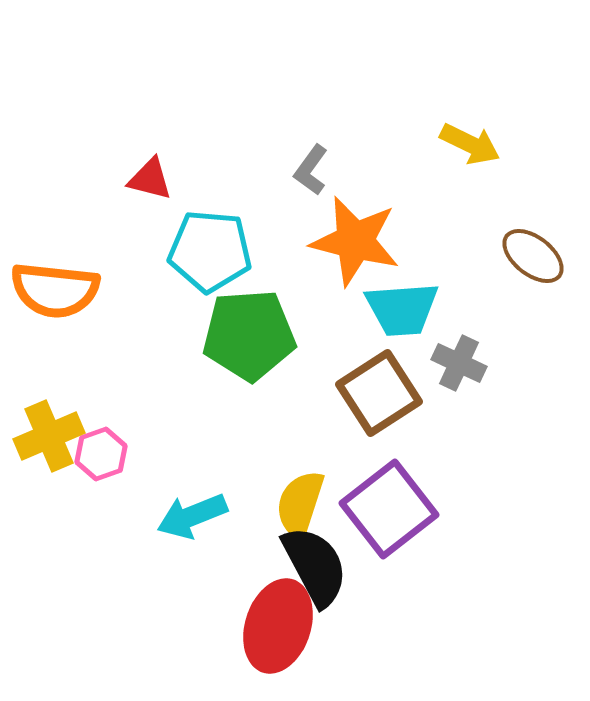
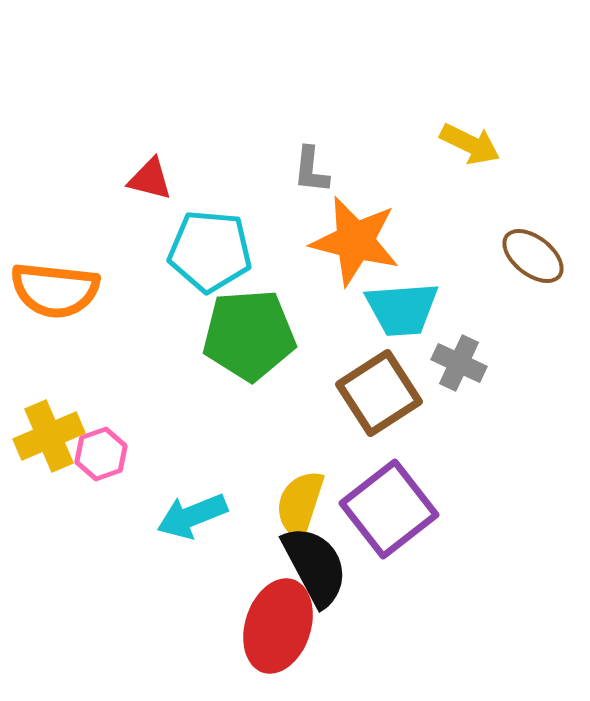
gray L-shape: rotated 30 degrees counterclockwise
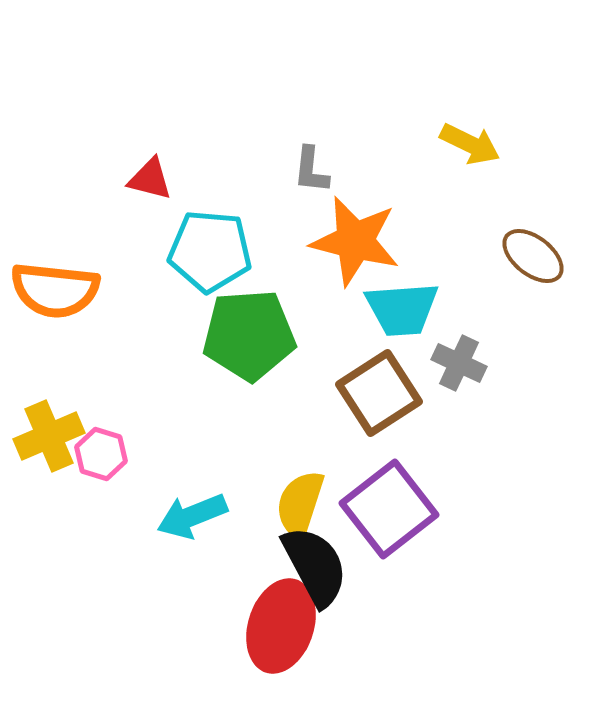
pink hexagon: rotated 24 degrees counterclockwise
red ellipse: moved 3 px right
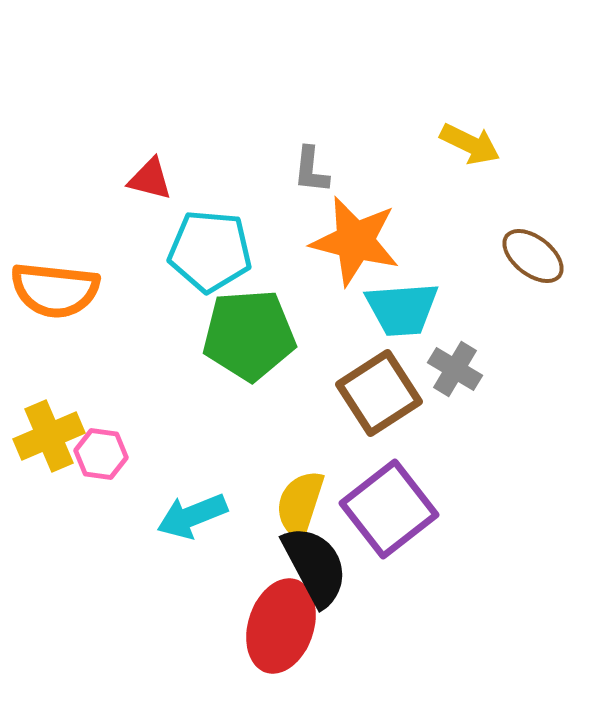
gray cross: moved 4 px left, 6 px down; rotated 6 degrees clockwise
pink hexagon: rotated 9 degrees counterclockwise
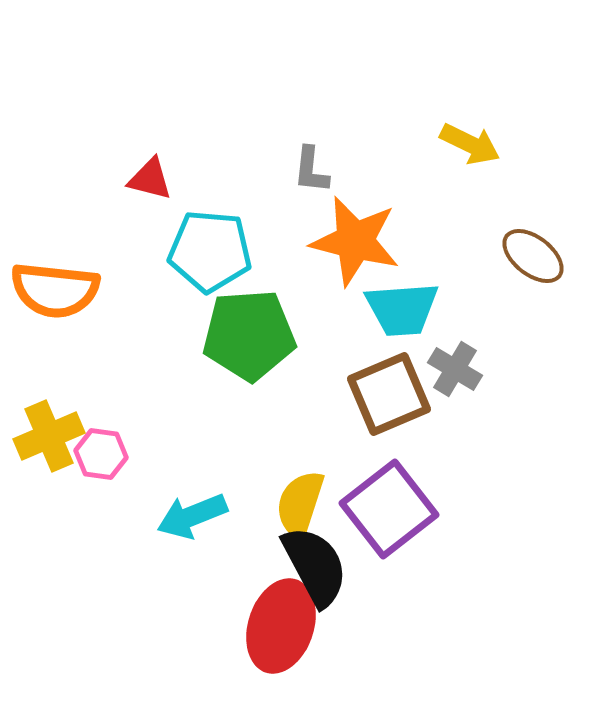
brown square: moved 10 px right, 1 px down; rotated 10 degrees clockwise
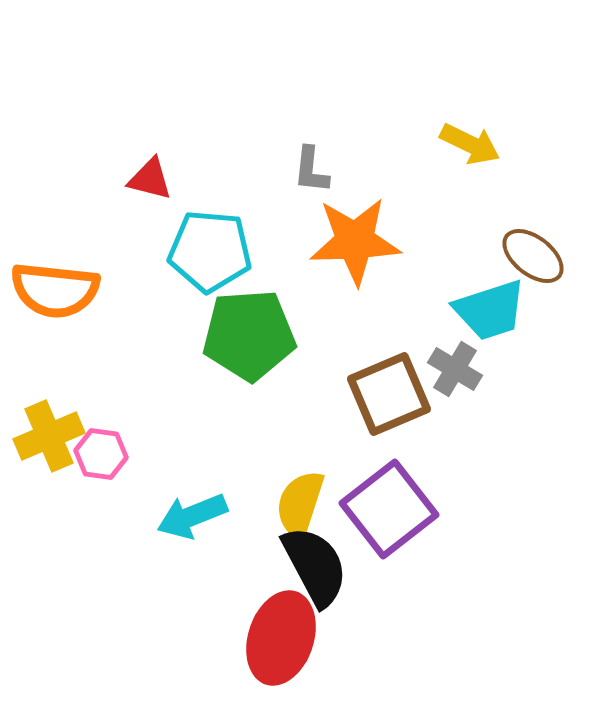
orange star: rotated 16 degrees counterclockwise
cyan trapezoid: moved 88 px right, 1 px down; rotated 14 degrees counterclockwise
red ellipse: moved 12 px down
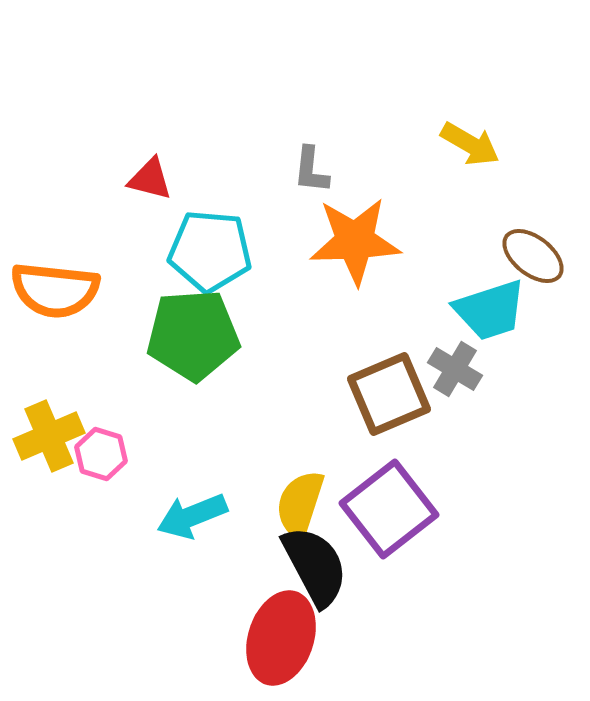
yellow arrow: rotated 4 degrees clockwise
green pentagon: moved 56 px left
pink hexagon: rotated 9 degrees clockwise
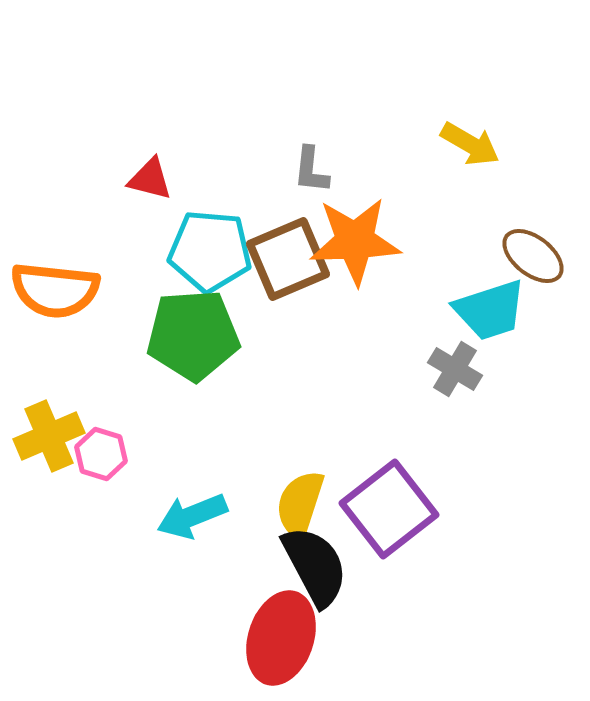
brown square: moved 101 px left, 135 px up
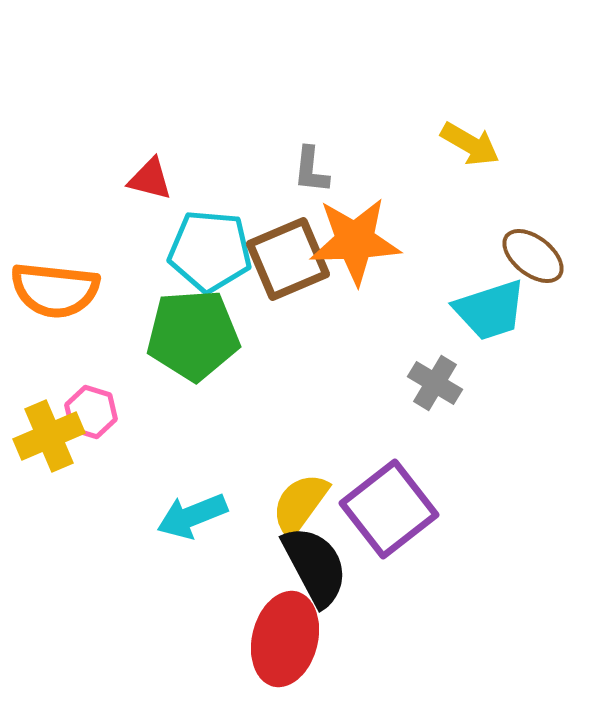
gray cross: moved 20 px left, 14 px down
pink hexagon: moved 10 px left, 42 px up
yellow semicircle: rotated 18 degrees clockwise
red ellipse: moved 4 px right, 1 px down; rotated 4 degrees counterclockwise
